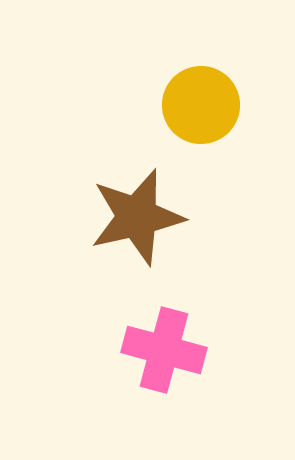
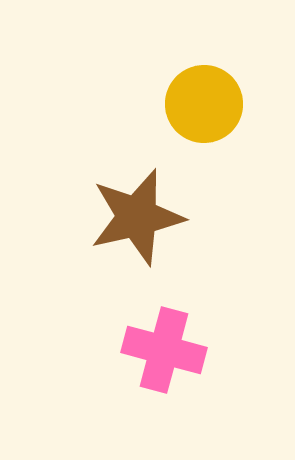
yellow circle: moved 3 px right, 1 px up
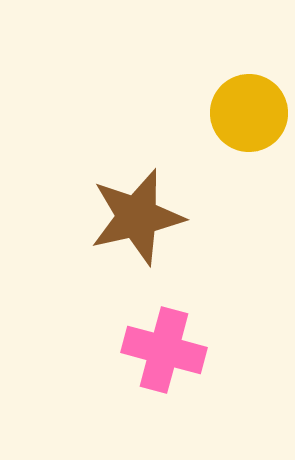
yellow circle: moved 45 px right, 9 px down
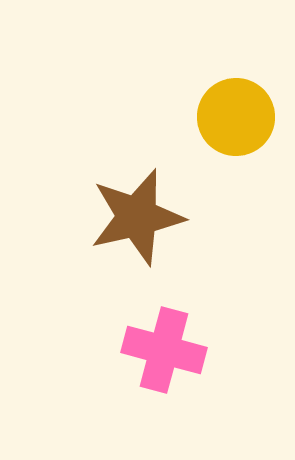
yellow circle: moved 13 px left, 4 px down
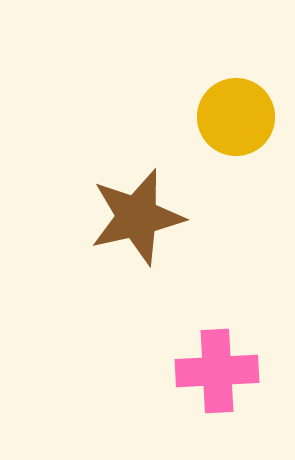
pink cross: moved 53 px right, 21 px down; rotated 18 degrees counterclockwise
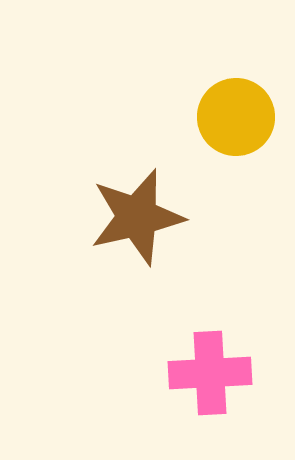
pink cross: moved 7 px left, 2 px down
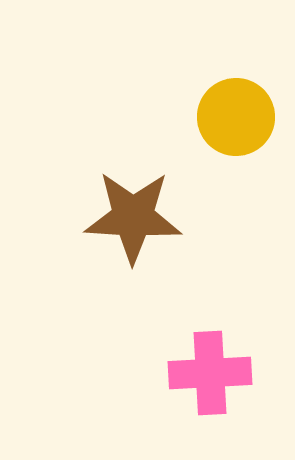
brown star: moved 4 px left; rotated 16 degrees clockwise
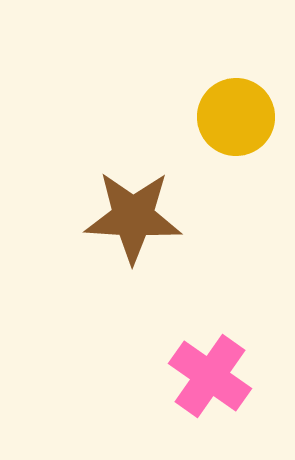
pink cross: moved 3 px down; rotated 38 degrees clockwise
